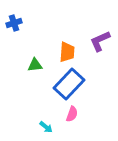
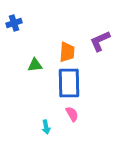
blue rectangle: moved 1 px up; rotated 44 degrees counterclockwise
pink semicircle: rotated 49 degrees counterclockwise
cyan arrow: rotated 40 degrees clockwise
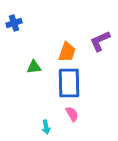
orange trapezoid: rotated 15 degrees clockwise
green triangle: moved 1 px left, 2 px down
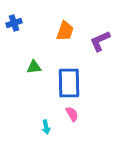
orange trapezoid: moved 2 px left, 21 px up
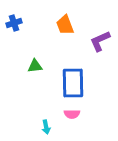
orange trapezoid: moved 6 px up; rotated 140 degrees clockwise
green triangle: moved 1 px right, 1 px up
blue rectangle: moved 4 px right
pink semicircle: rotated 119 degrees clockwise
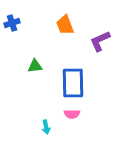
blue cross: moved 2 px left
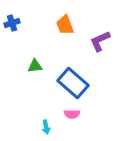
blue rectangle: rotated 48 degrees counterclockwise
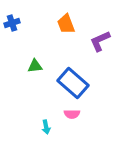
orange trapezoid: moved 1 px right, 1 px up
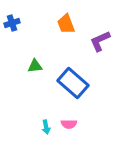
pink semicircle: moved 3 px left, 10 px down
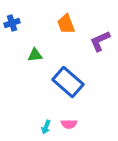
green triangle: moved 11 px up
blue rectangle: moved 5 px left, 1 px up
cyan arrow: rotated 32 degrees clockwise
